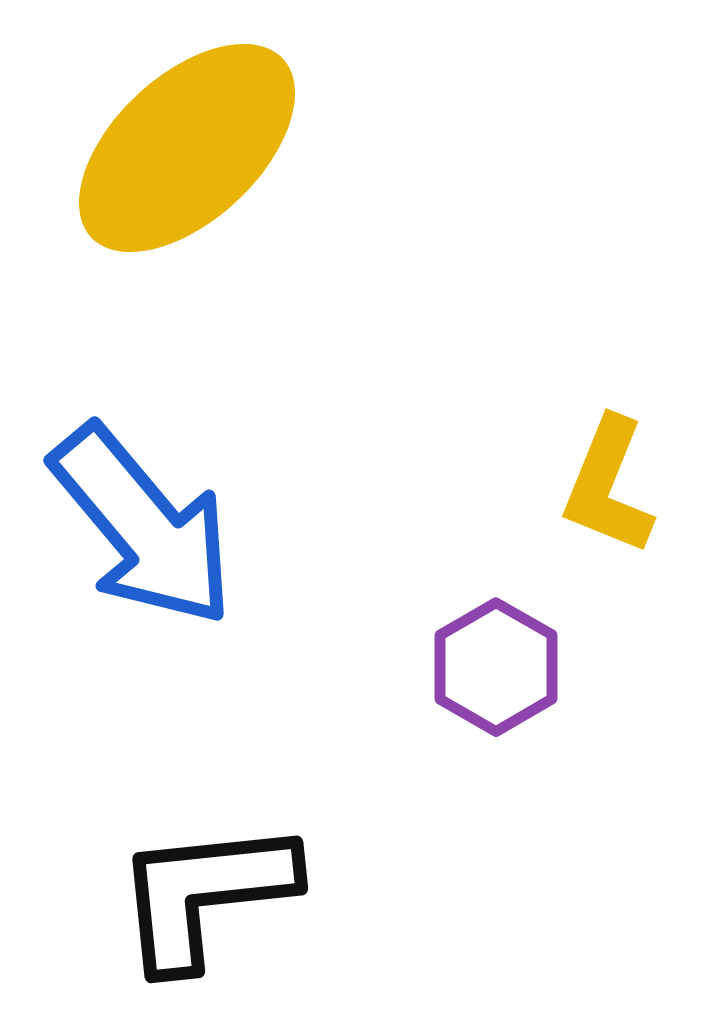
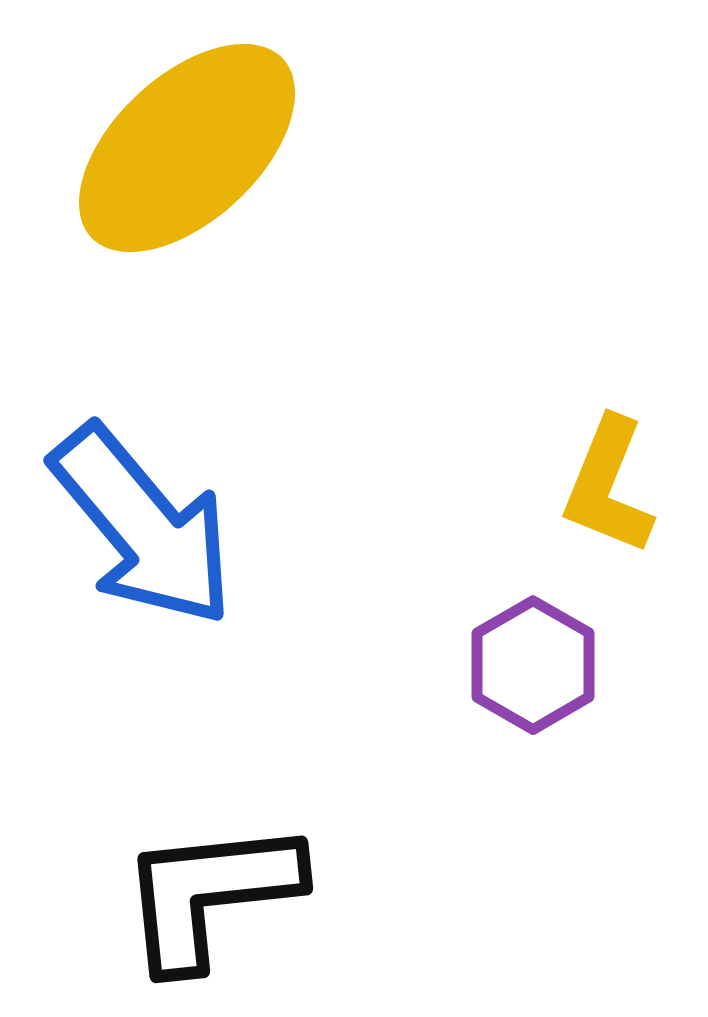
purple hexagon: moved 37 px right, 2 px up
black L-shape: moved 5 px right
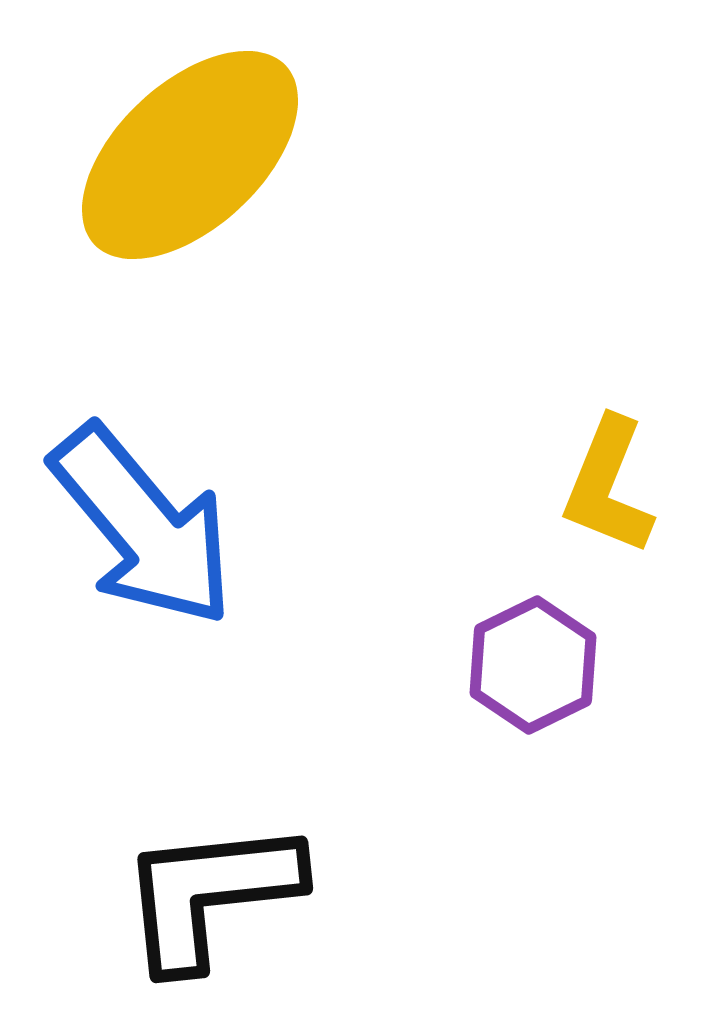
yellow ellipse: moved 3 px right, 7 px down
purple hexagon: rotated 4 degrees clockwise
